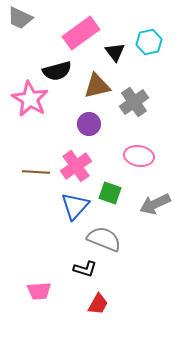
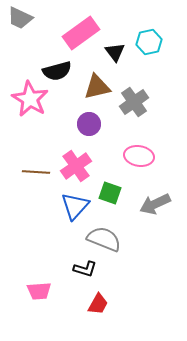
brown triangle: moved 1 px down
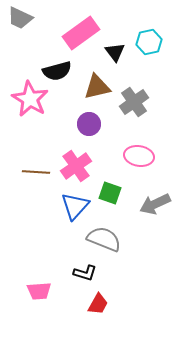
black L-shape: moved 4 px down
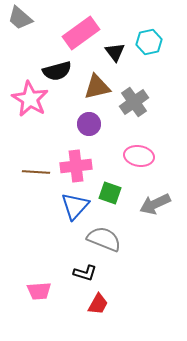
gray trapezoid: rotated 16 degrees clockwise
pink cross: rotated 28 degrees clockwise
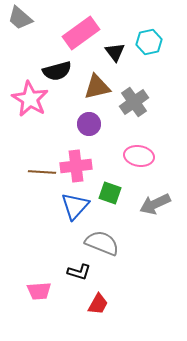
brown line: moved 6 px right
gray semicircle: moved 2 px left, 4 px down
black L-shape: moved 6 px left, 1 px up
